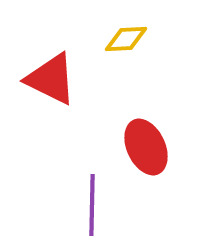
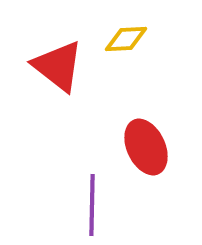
red triangle: moved 7 px right, 13 px up; rotated 12 degrees clockwise
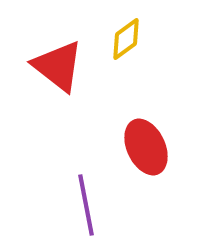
yellow diamond: rotated 33 degrees counterclockwise
purple line: moved 6 px left; rotated 12 degrees counterclockwise
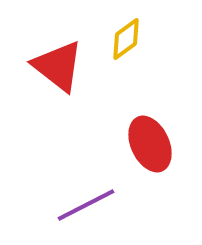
red ellipse: moved 4 px right, 3 px up
purple line: rotated 74 degrees clockwise
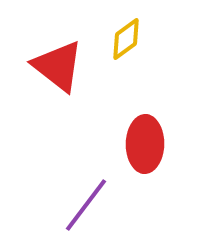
red ellipse: moved 5 px left; rotated 26 degrees clockwise
purple line: rotated 26 degrees counterclockwise
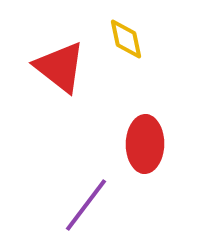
yellow diamond: rotated 66 degrees counterclockwise
red triangle: moved 2 px right, 1 px down
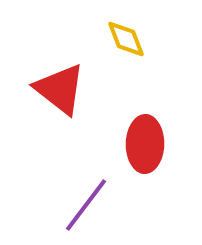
yellow diamond: rotated 9 degrees counterclockwise
red triangle: moved 22 px down
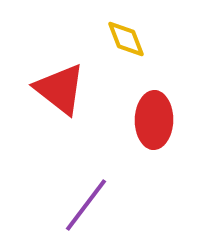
red ellipse: moved 9 px right, 24 px up
